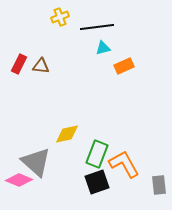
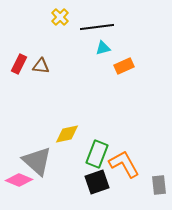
yellow cross: rotated 24 degrees counterclockwise
gray triangle: moved 1 px right, 1 px up
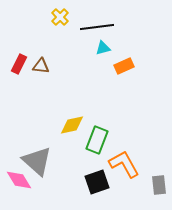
yellow diamond: moved 5 px right, 9 px up
green rectangle: moved 14 px up
pink diamond: rotated 36 degrees clockwise
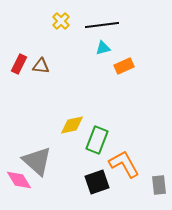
yellow cross: moved 1 px right, 4 px down
black line: moved 5 px right, 2 px up
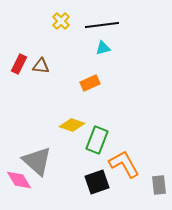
orange rectangle: moved 34 px left, 17 px down
yellow diamond: rotated 30 degrees clockwise
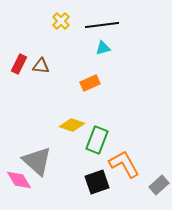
gray rectangle: rotated 54 degrees clockwise
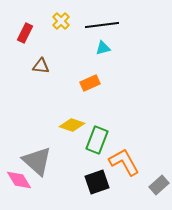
red rectangle: moved 6 px right, 31 px up
orange L-shape: moved 2 px up
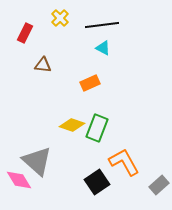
yellow cross: moved 1 px left, 3 px up
cyan triangle: rotated 42 degrees clockwise
brown triangle: moved 2 px right, 1 px up
green rectangle: moved 12 px up
black square: rotated 15 degrees counterclockwise
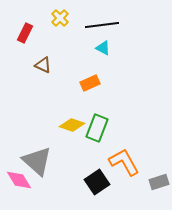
brown triangle: rotated 18 degrees clockwise
gray rectangle: moved 3 px up; rotated 24 degrees clockwise
